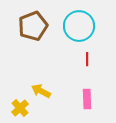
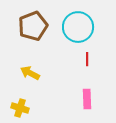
cyan circle: moved 1 px left, 1 px down
yellow arrow: moved 11 px left, 18 px up
yellow cross: rotated 30 degrees counterclockwise
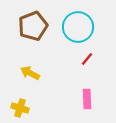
red line: rotated 40 degrees clockwise
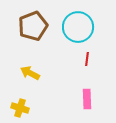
red line: rotated 32 degrees counterclockwise
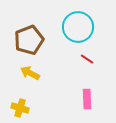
brown pentagon: moved 4 px left, 14 px down
red line: rotated 64 degrees counterclockwise
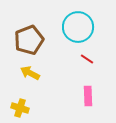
pink rectangle: moved 1 px right, 3 px up
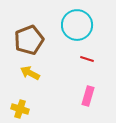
cyan circle: moved 1 px left, 2 px up
red line: rotated 16 degrees counterclockwise
pink rectangle: rotated 18 degrees clockwise
yellow cross: moved 1 px down
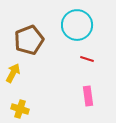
yellow arrow: moved 17 px left; rotated 90 degrees clockwise
pink rectangle: rotated 24 degrees counterclockwise
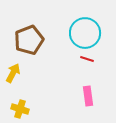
cyan circle: moved 8 px right, 8 px down
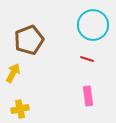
cyan circle: moved 8 px right, 8 px up
yellow cross: rotated 30 degrees counterclockwise
